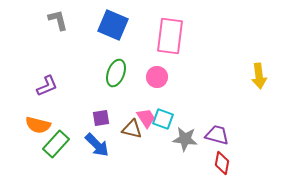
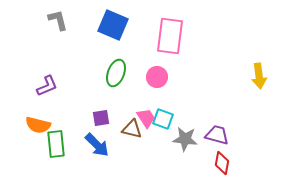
green rectangle: rotated 48 degrees counterclockwise
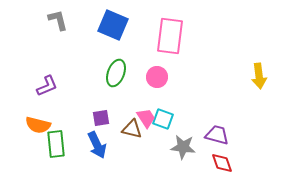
gray star: moved 2 px left, 8 px down
blue arrow: rotated 20 degrees clockwise
red diamond: rotated 30 degrees counterclockwise
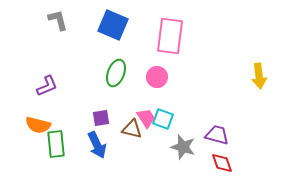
gray star: rotated 10 degrees clockwise
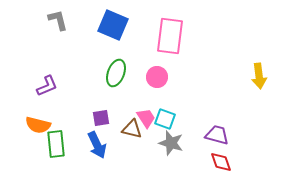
cyan square: moved 2 px right
gray star: moved 12 px left, 4 px up
red diamond: moved 1 px left, 1 px up
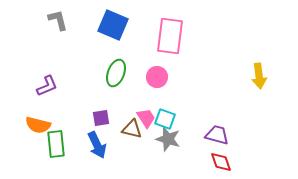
gray star: moved 3 px left, 4 px up
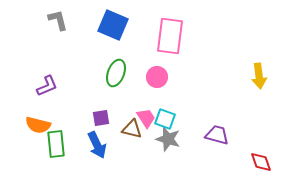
red diamond: moved 40 px right
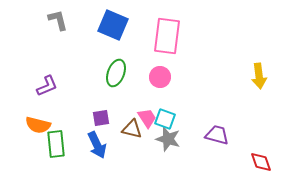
pink rectangle: moved 3 px left
pink circle: moved 3 px right
pink trapezoid: moved 1 px right
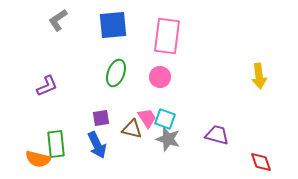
gray L-shape: rotated 110 degrees counterclockwise
blue square: rotated 28 degrees counterclockwise
orange semicircle: moved 34 px down
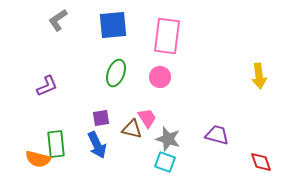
cyan square: moved 43 px down
